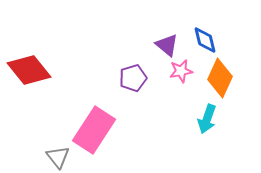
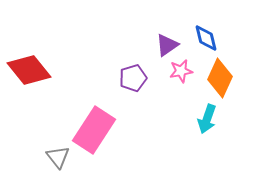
blue diamond: moved 1 px right, 2 px up
purple triangle: rotated 45 degrees clockwise
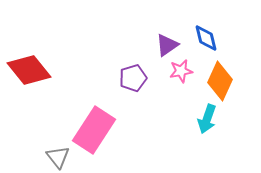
orange diamond: moved 3 px down
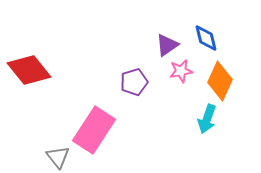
purple pentagon: moved 1 px right, 4 px down
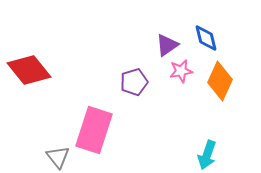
cyan arrow: moved 36 px down
pink rectangle: rotated 15 degrees counterclockwise
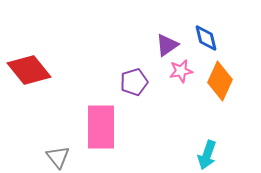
pink rectangle: moved 7 px right, 3 px up; rotated 18 degrees counterclockwise
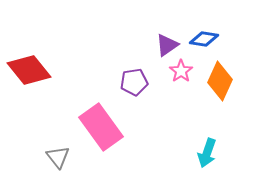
blue diamond: moved 2 px left, 1 px down; rotated 68 degrees counterclockwise
pink star: rotated 25 degrees counterclockwise
purple pentagon: rotated 8 degrees clockwise
pink rectangle: rotated 36 degrees counterclockwise
cyan arrow: moved 2 px up
